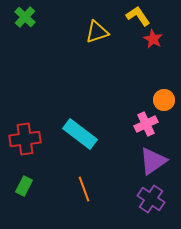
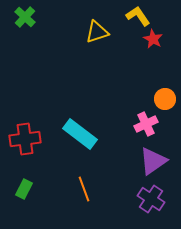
orange circle: moved 1 px right, 1 px up
green rectangle: moved 3 px down
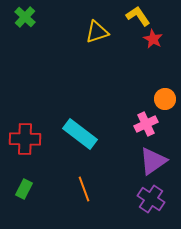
red cross: rotated 8 degrees clockwise
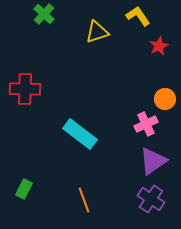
green cross: moved 19 px right, 3 px up
red star: moved 6 px right, 7 px down; rotated 18 degrees clockwise
red cross: moved 50 px up
orange line: moved 11 px down
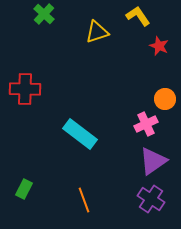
red star: rotated 24 degrees counterclockwise
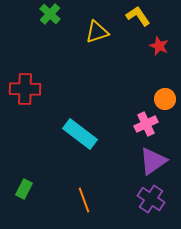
green cross: moved 6 px right
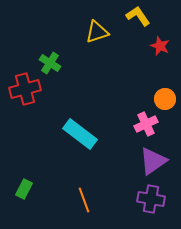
green cross: moved 49 px down; rotated 10 degrees counterclockwise
red star: moved 1 px right
red cross: rotated 16 degrees counterclockwise
purple cross: rotated 24 degrees counterclockwise
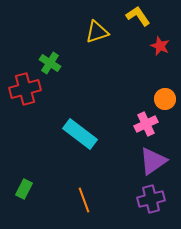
purple cross: rotated 24 degrees counterclockwise
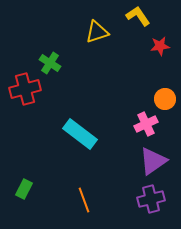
red star: rotated 30 degrees counterclockwise
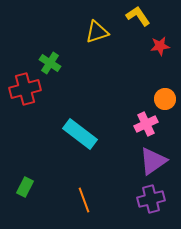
green rectangle: moved 1 px right, 2 px up
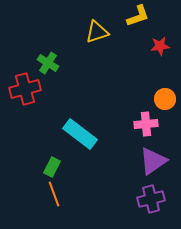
yellow L-shape: rotated 105 degrees clockwise
green cross: moved 2 px left
pink cross: rotated 20 degrees clockwise
green rectangle: moved 27 px right, 20 px up
orange line: moved 30 px left, 6 px up
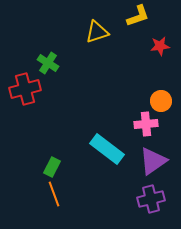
orange circle: moved 4 px left, 2 px down
cyan rectangle: moved 27 px right, 15 px down
